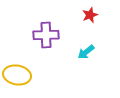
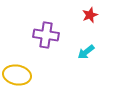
purple cross: rotated 10 degrees clockwise
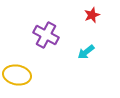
red star: moved 2 px right
purple cross: rotated 20 degrees clockwise
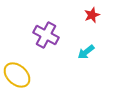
yellow ellipse: rotated 32 degrees clockwise
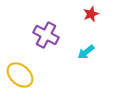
red star: moved 1 px left, 1 px up
yellow ellipse: moved 3 px right
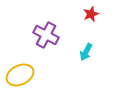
cyan arrow: rotated 24 degrees counterclockwise
yellow ellipse: rotated 68 degrees counterclockwise
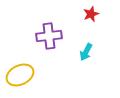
purple cross: moved 3 px right, 1 px down; rotated 35 degrees counterclockwise
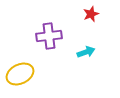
cyan arrow: rotated 138 degrees counterclockwise
yellow ellipse: moved 1 px up
